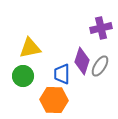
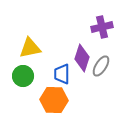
purple cross: moved 1 px right, 1 px up
purple diamond: moved 3 px up
gray ellipse: moved 1 px right
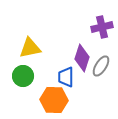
blue trapezoid: moved 4 px right, 3 px down
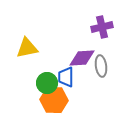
yellow triangle: moved 3 px left
purple diamond: rotated 68 degrees clockwise
gray ellipse: rotated 40 degrees counterclockwise
green circle: moved 24 px right, 7 px down
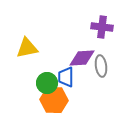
purple cross: rotated 20 degrees clockwise
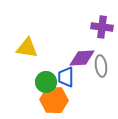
yellow triangle: rotated 20 degrees clockwise
green circle: moved 1 px left, 1 px up
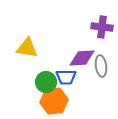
blue trapezoid: rotated 90 degrees counterclockwise
orange hexagon: moved 1 px down; rotated 8 degrees counterclockwise
